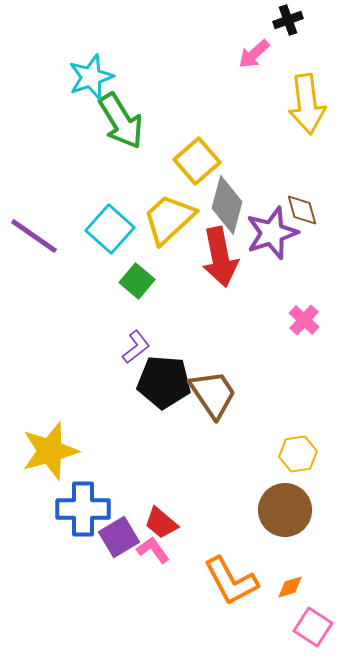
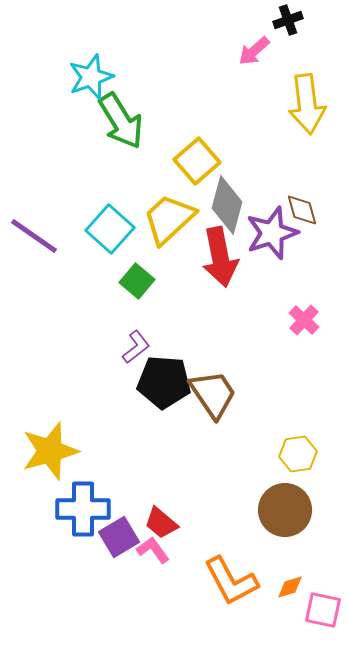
pink arrow: moved 3 px up
pink square: moved 10 px right, 17 px up; rotated 21 degrees counterclockwise
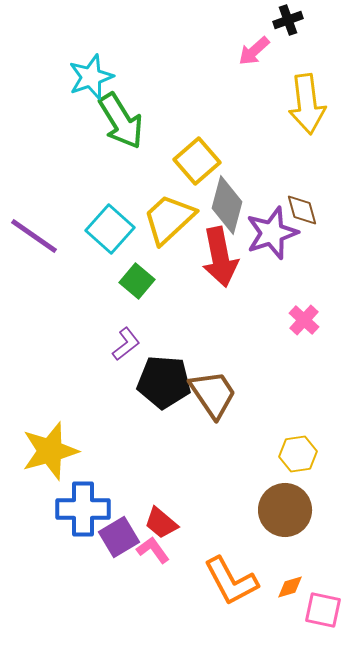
purple L-shape: moved 10 px left, 3 px up
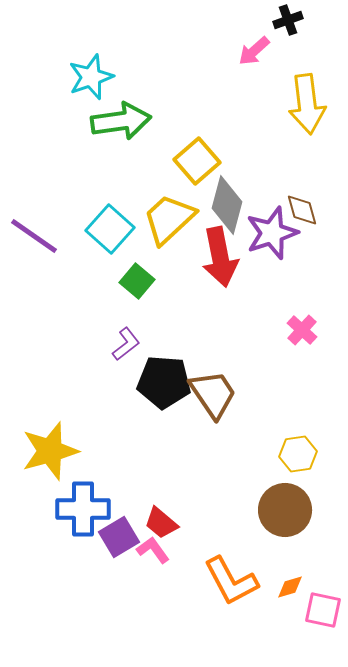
green arrow: rotated 66 degrees counterclockwise
pink cross: moved 2 px left, 10 px down
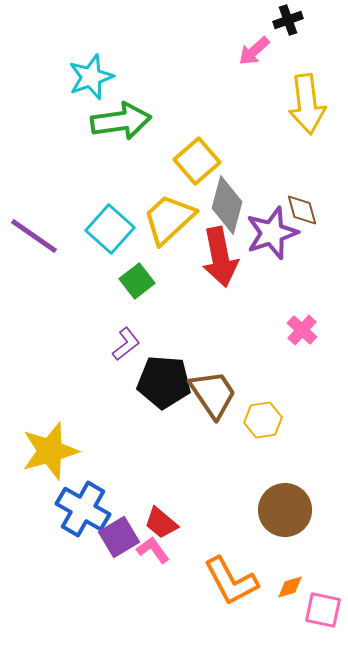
green square: rotated 12 degrees clockwise
yellow hexagon: moved 35 px left, 34 px up
blue cross: rotated 30 degrees clockwise
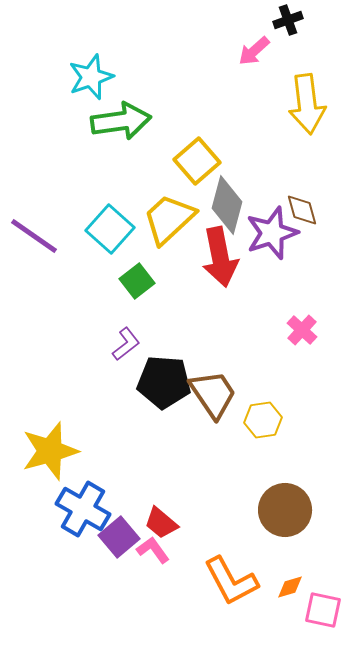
purple square: rotated 9 degrees counterclockwise
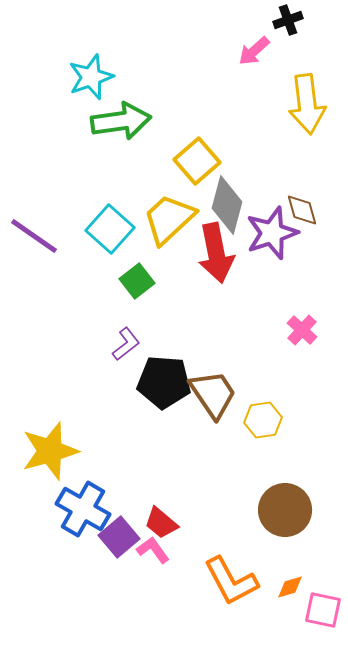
red arrow: moved 4 px left, 4 px up
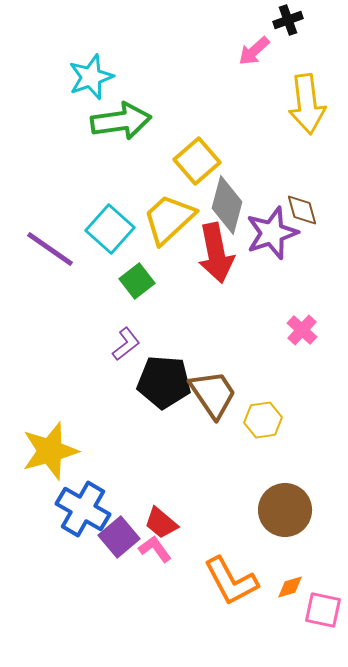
purple line: moved 16 px right, 13 px down
pink L-shape: moved 2 px right, 1 px up
